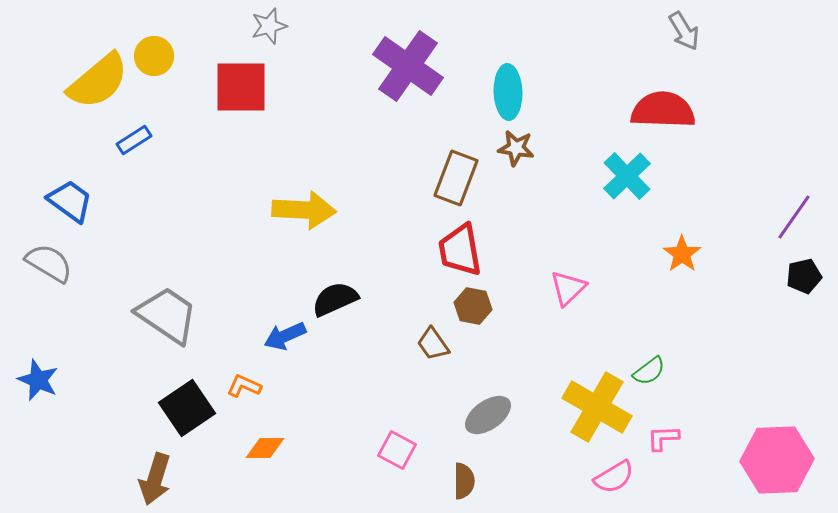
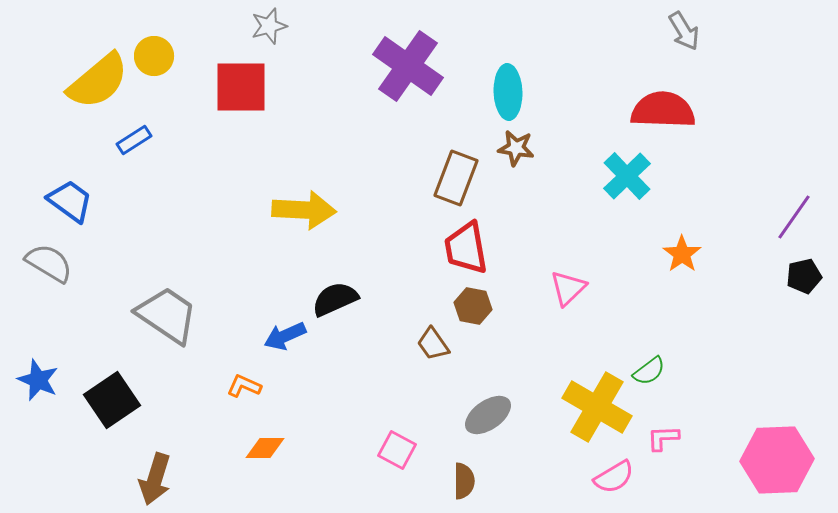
red trapezoid: moved 6 px right, 2 px up
black square: moved 75 px left, 8 px up
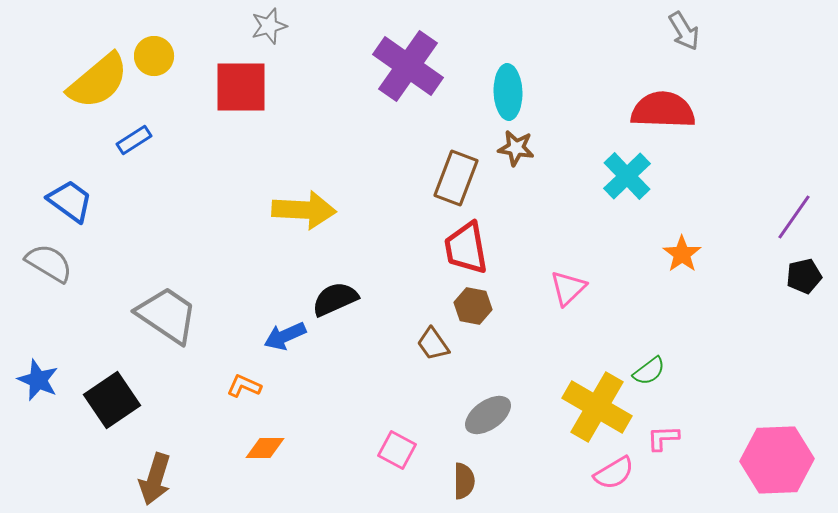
pink semicircle: moved 4 px up
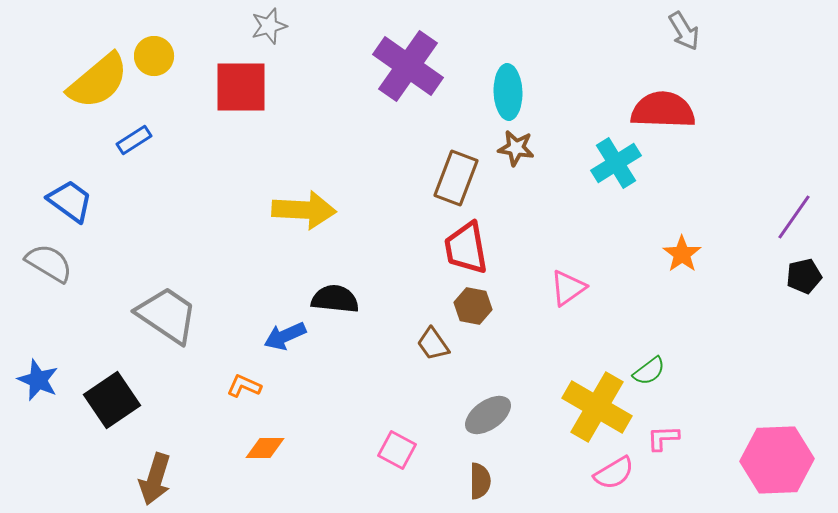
cyan cross: moved 11 px left, 13 px up; rotated 12 degrees clockwise
pink triangle: rotated 9 degrees clockwise
black semicircle: rotated 30 degrees clockwise
brown semicircle: moved 16 px right
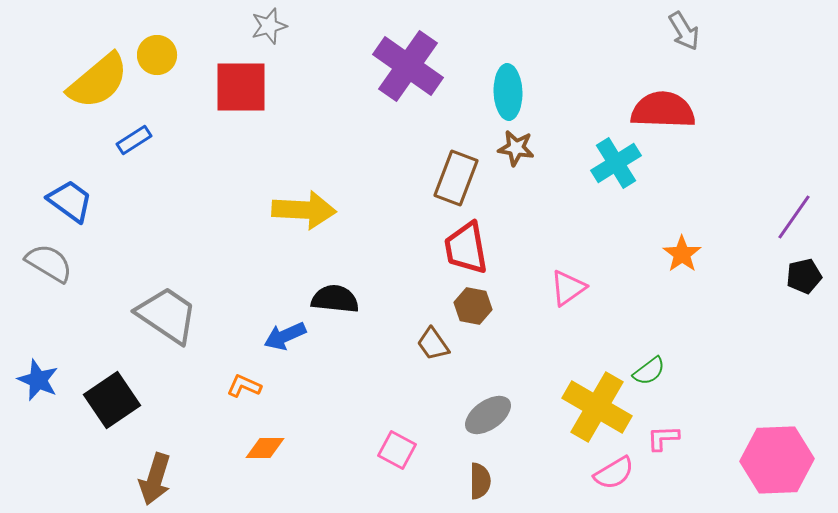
yellow circle: moved 3 px right, 1 px up
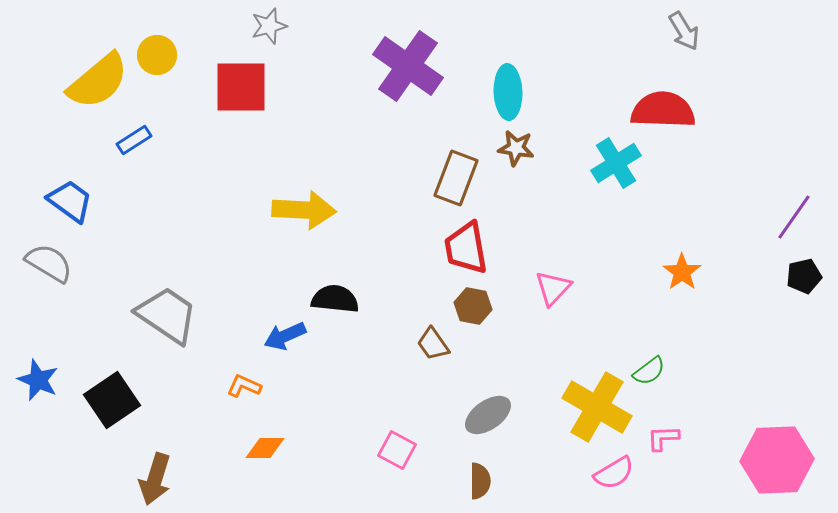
orange star: moved 18 px down
pink triangle: moved 15 px left; rotated 12 degrees counterclockwise
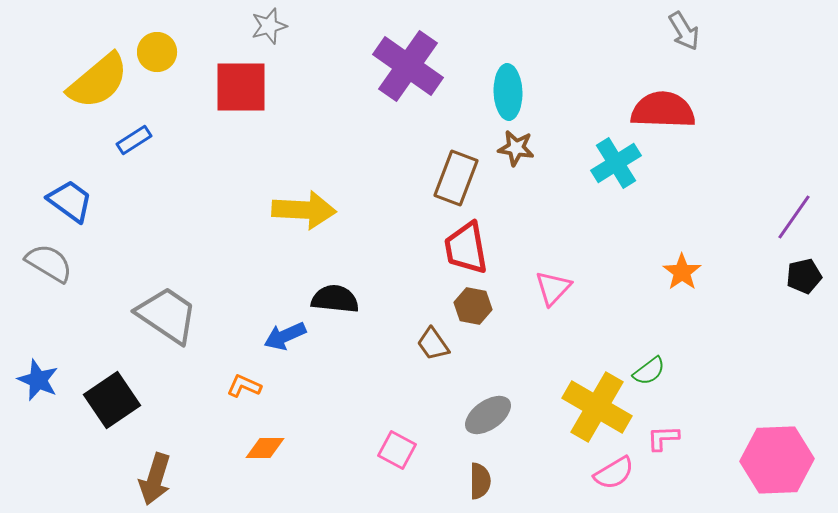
yellow circle: moved 3 px up
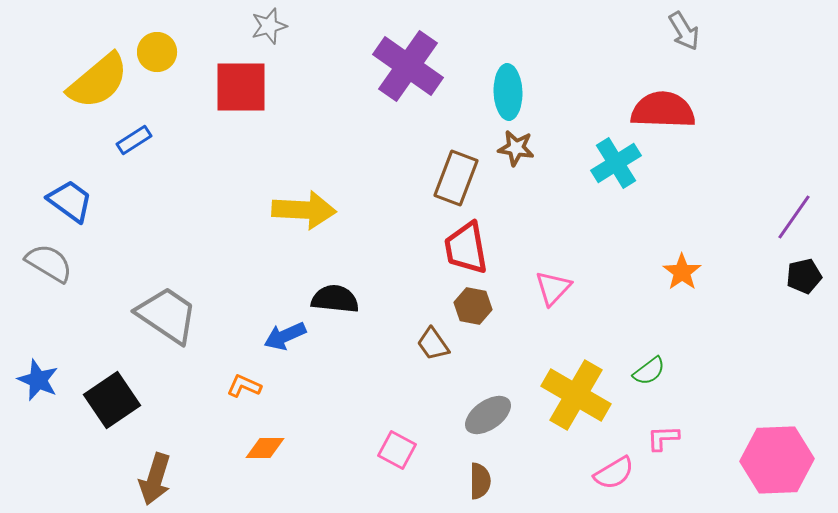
yellow cross: moved 21 px left, 12 px up
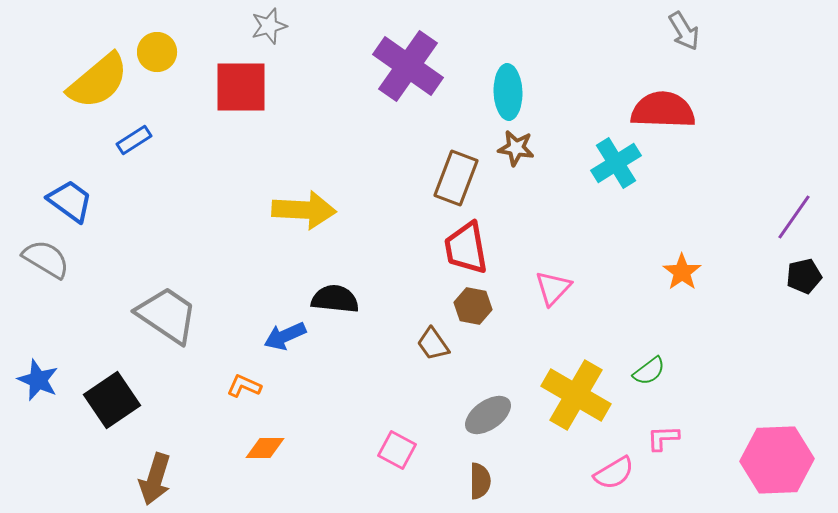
gray semicircle: moved 3 px left, 4 px up
